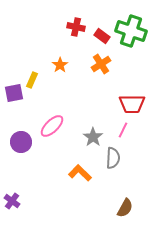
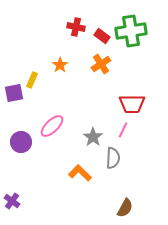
green cross: rotated 28 degrees counterclockwise
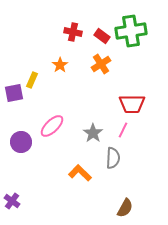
red cross: moved 3 px left, 5 px down
gray star: moved 4 px up
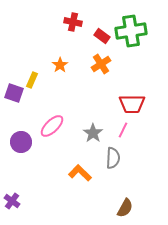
red cross: moved 10 px up
purple square: rotated 30 degrees clockwise
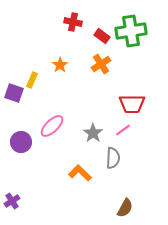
pink line: rotated 28 degrees clockwise
purple cross: rotated 21 degrees clockwise
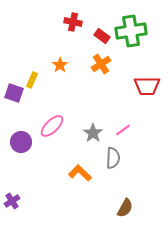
red trapezoid: moved 15 px right, 18 px up
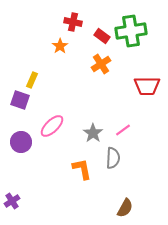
orange star: moved 19 px up
purple square: moved 6 px right, 7 px down
orange L-shape: moved 2 px right, 4 px up; rotated 35 degrees clockwise
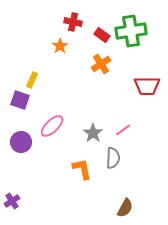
red rectangle: moved 1 px up
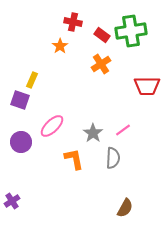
orange L-shape: moved 8 px left, 10 px up
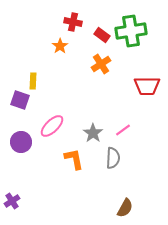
yellow rectangle: moved 1 px right, 1 px down; rotated 21 degrees counterclockwise
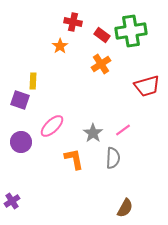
red trapezoid: rotated 16 degrees counterclockwise
